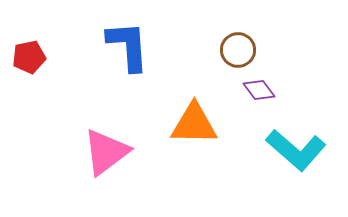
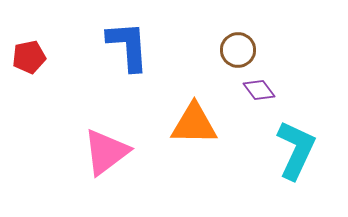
cyan L-shape: rotated 106 degrees counterclockwise
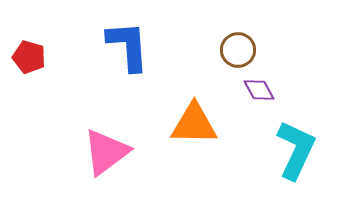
red pentagon: rotated 28 degrees clockwise
purple diamond: rotated 8 degrees clockwise
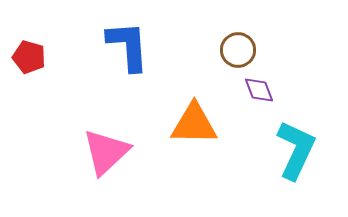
purple diamond: rotated 8 degrees clockwise
pink triangle: rotated 6 degrees counterclockwise
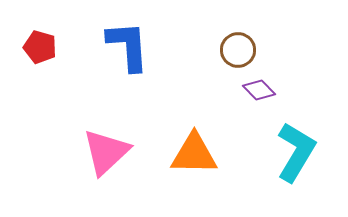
red pentagon: moved 11 px right, 10 px up
purple diamond: rotated 24 degrees counterclockwise
orange triangle: moved 30 px down
cyan L-shape: moved 2 px down; rotated 6 degrees clockwise
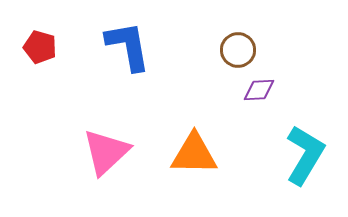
blue L-shape: rotated 6 degrees counterclockwise
purple diamond: rotated 48 degrees counterclockwise
cyan L-shape: moved 9 px right, 3 px down
